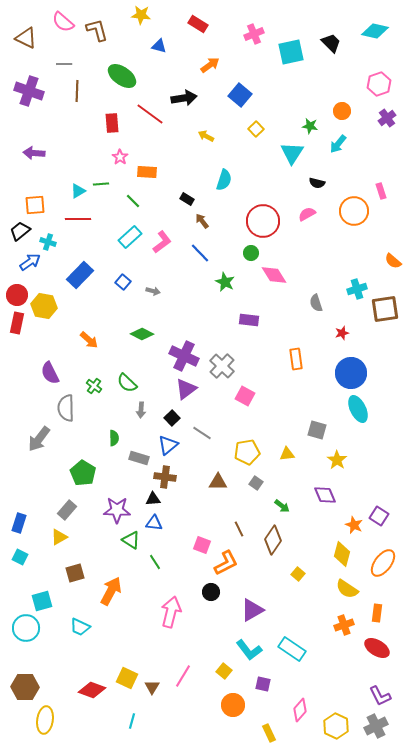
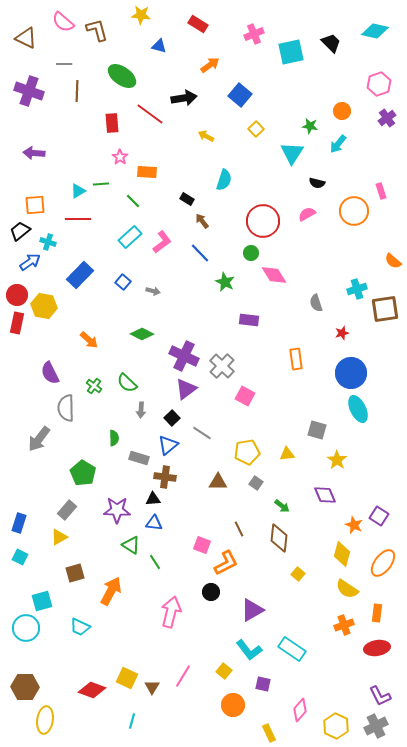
green triangle at (131, 540): moved 5 px down
brown diamond at (273, 540): moved 6 px right, 2 px up; rotated 28 degrees counterclockwise
red ellipse at (377, 648): rotated 40 degrees counterclockwise
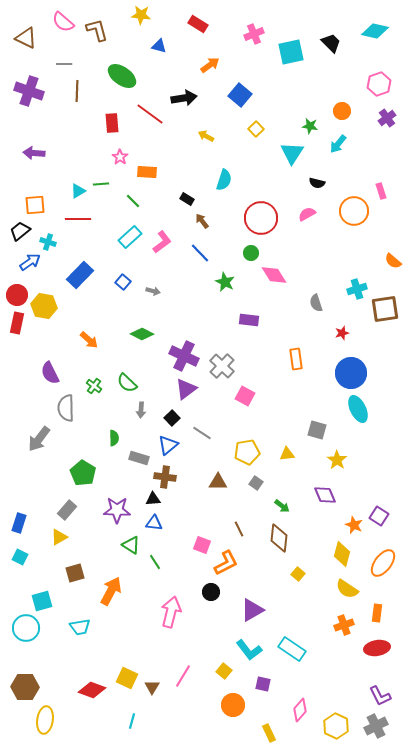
red circle at (263, 221): moved 2 px left, 3 px up
cyan trapezoid at (80, 627): rotated 35 degrees counterclockwise
